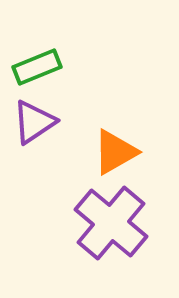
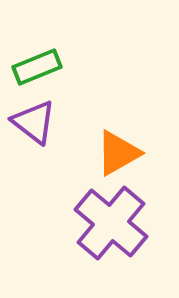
purple triangle: rotated 48 degrees counterclockwise
orange triangle: moved 3 px right, 1 px down
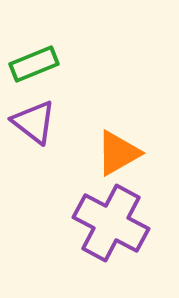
green rectangle: moved 3 px left, 3 px up
purple cross: rotated 12 degrees counterclockwise
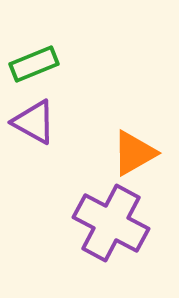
purple triangle: rotated 9 degrees counterclockwise
orange triangle: moved 16 px right
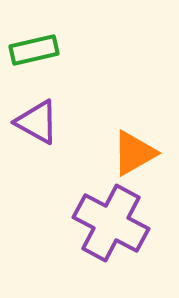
green rectangle: moved 14 px up; rotated 9 degrees clockwise
purple triangle: moved 3 px right
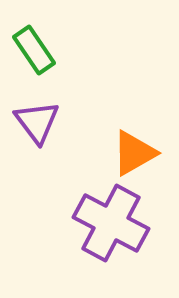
green rectangle: rotated 69 degrees clockwise
purple triangle: rotated 24 degrees clockwise
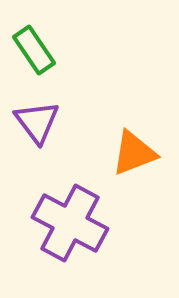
orange triangle: rotated 9 degrees clockwise
purple cross: moved 41 px left
